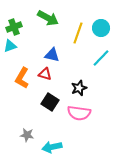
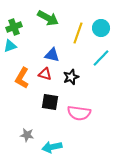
black star: moved 8 px left, 11 px up
black square: rotated 24 degrees counterclockwise
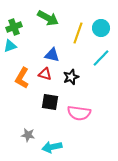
gray star: moved 1 px right
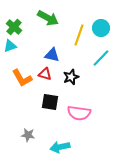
green cross: rotated 28 degrees counterclockwise
yellow line: moved 1 px right, 2 px down
orange L-shape: rotated 60 degrees counterclockwise
cyan arrow: moved 8 px right
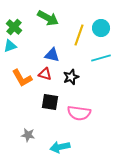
cyan line: rotated 30 degrees clockwise
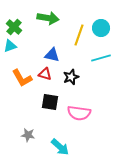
green arrow: rotated 20 degrees counterclockwise
cyan arrow: rotated 126 degrees counterclockwise
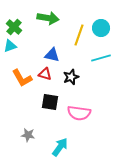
cyan arrow: rotated 96 degrees counterclockwise
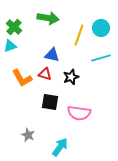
gray star: rotated 16 degrees clockwise
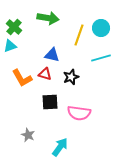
black square: rotated 12 degrees counterclockwise
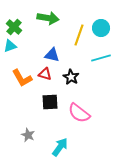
black star: rotated 21 degrees counterclockwise
pink semicircle: rotated 30 degrees clockwise
